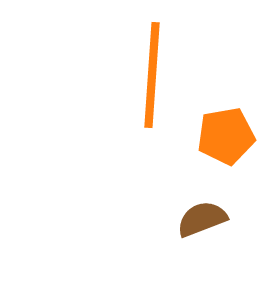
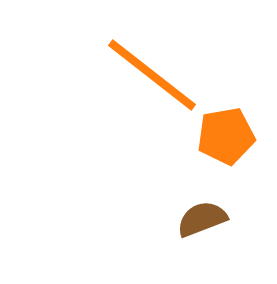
orange line: rotated 56 degrees counterclockwise
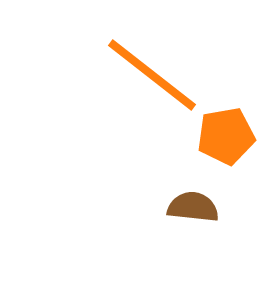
brown semicircle: moved 9 px left, 12 px up; rotated 27 degrees clockwise
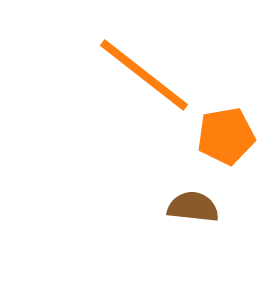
orange line: moved 8 px left
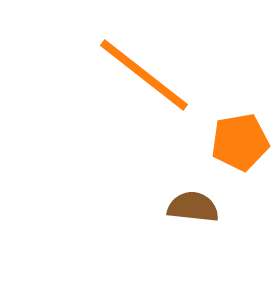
orange pentagon: moved 14 px right, 6 px down
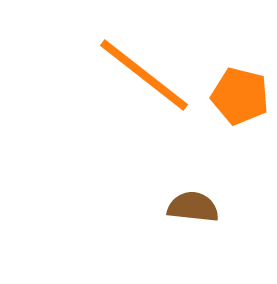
orange pentagon: moved 46 px up; rotated 24 degrees clockwise
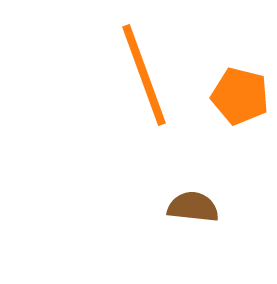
orange line: rotated 32 degrees clockwise
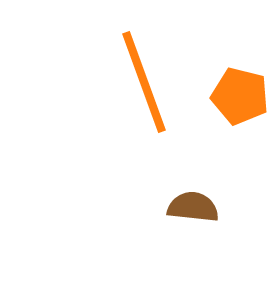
orange line: moved 7 px down
